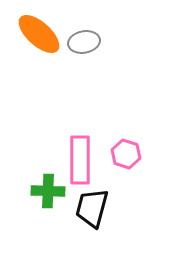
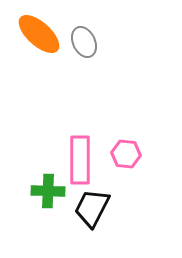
gray ellipse: rotated 76 degrees clockwise
pink hexagon: rotated 12 degrees counterclockwise
black trapezoid: rotated 12 degrees clockwise
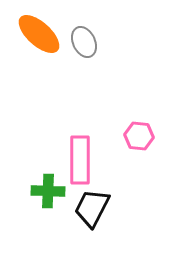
pink hexagon: moved 13 px right, 18 px up
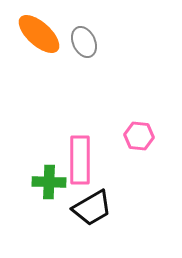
green cross: moved 1 px right, 9 px up
black trapezoid: rotated 147 degrees counterclockwise
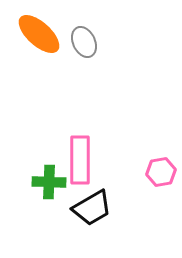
pink hexagon: moved 22 px right, 36 px down; rotated 16 degrees counterclockwise
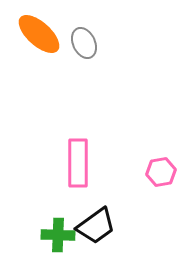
gray ellipse: moved 1 px down
pink rectangle: moved 2 px left, 3 px down
green cross: moved 9 px right, 53 px down
black trapezoid: moved 4 px right, 18 px down; rotated 6 degrees counterclockwise
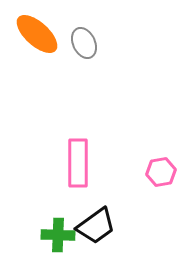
orange ellipse: moved 2 px left
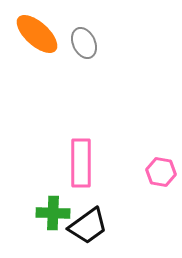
pink rectangle: moved 3 px right
pink hexagon: rotated 20 degrees clockwise
black trapezoid: moved 8 px left
green cross: moved 5 px left, 22 px up
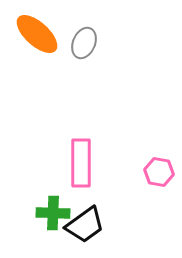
gray ellipse: rotated 48 degrees clockwise
pink hexagon: moved 2 px left
black trapezoid: moved 3 px left, 1 px up
